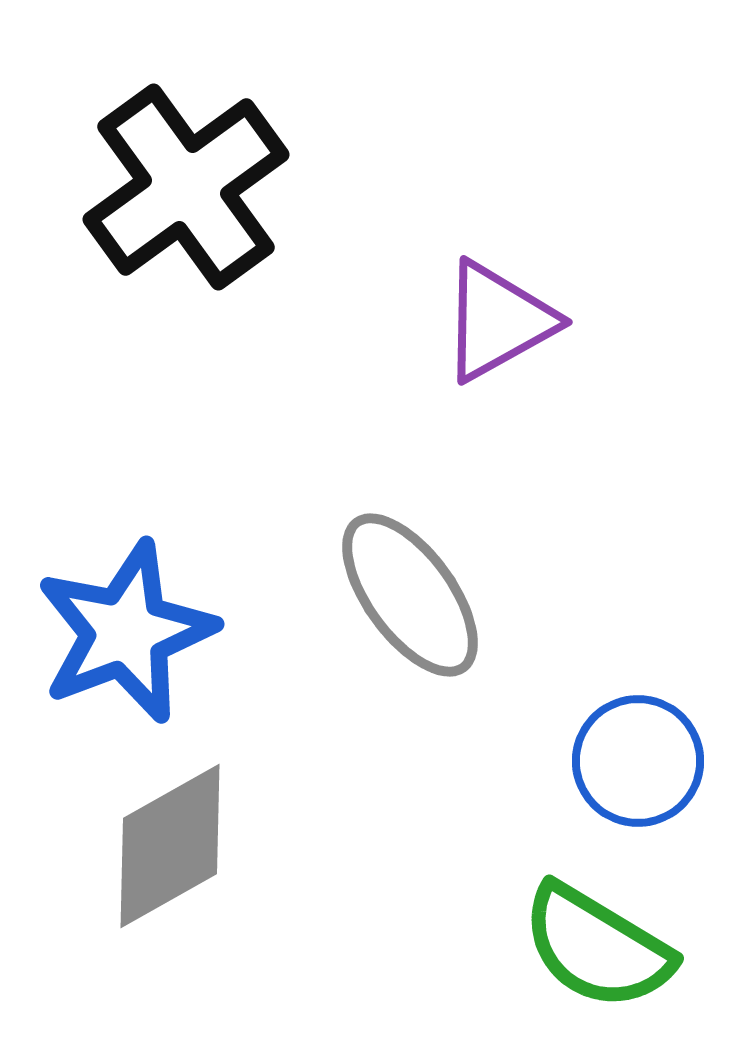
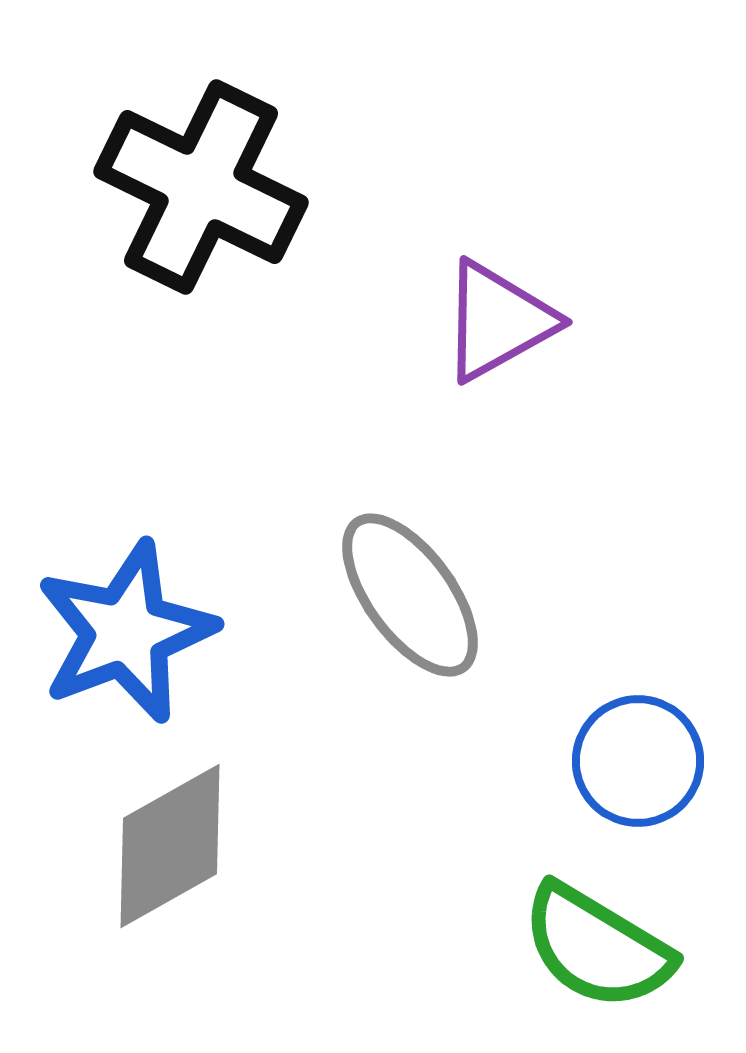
black cross: moved 15 px right; rotated 28 degrees counterclockwise
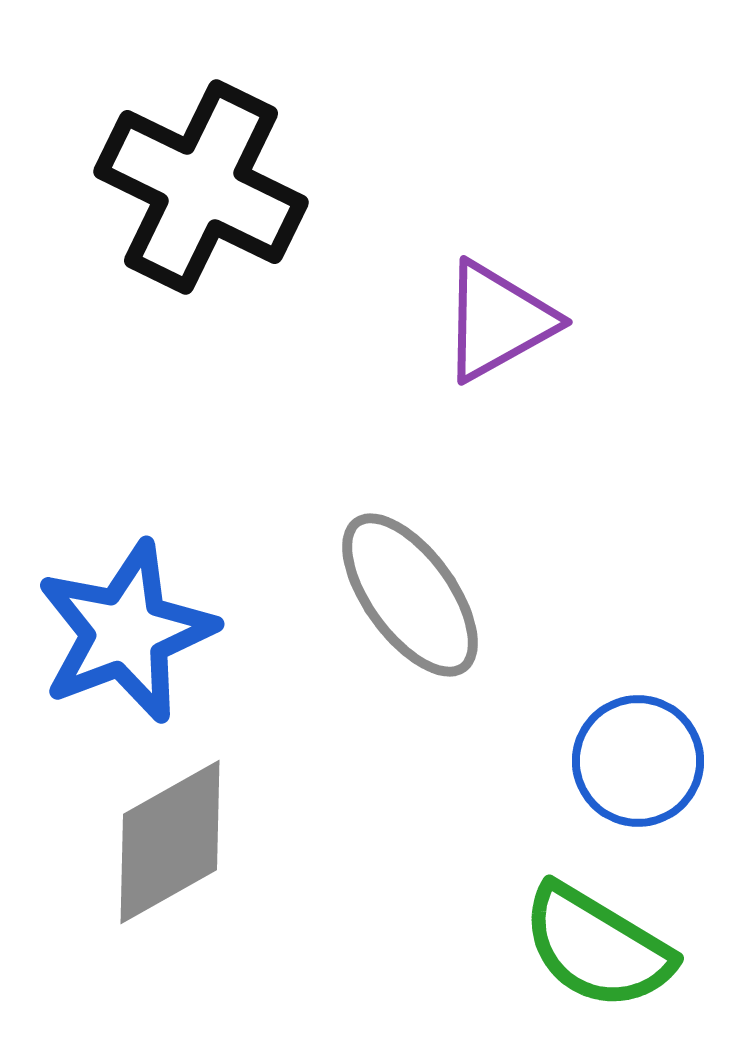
gray diamond: moved 4 px up
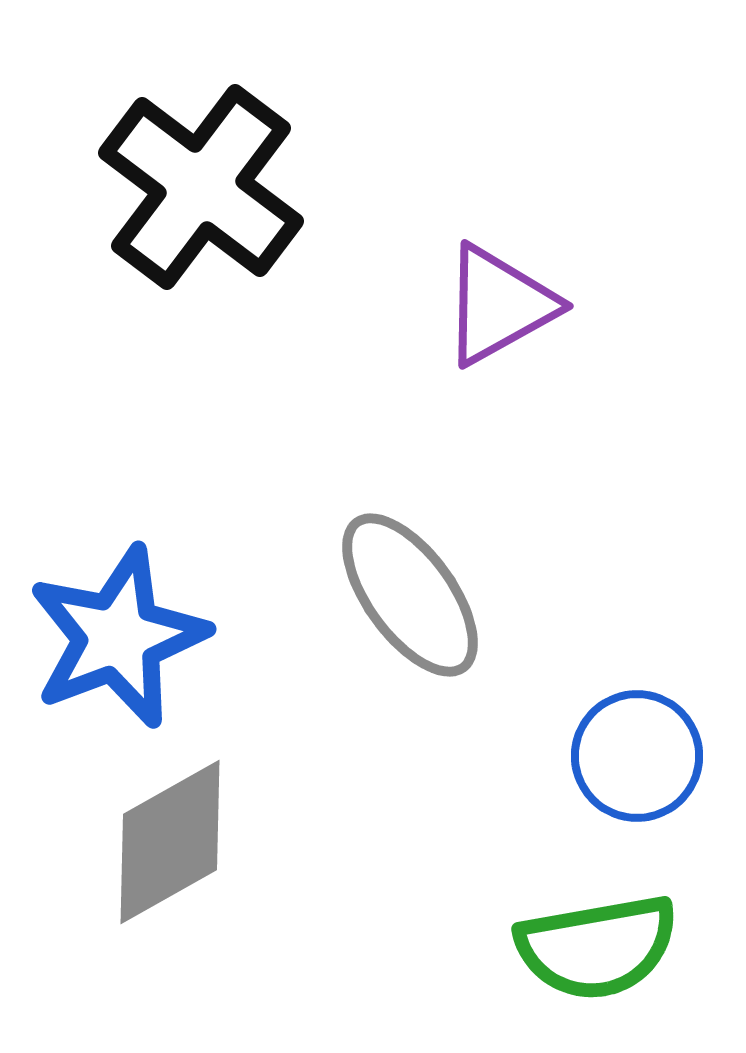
black cross: rotated 11 degrees clockwise
purple triangle: moved 1 px right, 16 px up
blue star: moved 8 px left, 5 px down
blue circle: moved 1 px left, 5 px up
green semicircle: rotated 41 degrees counterclockwise
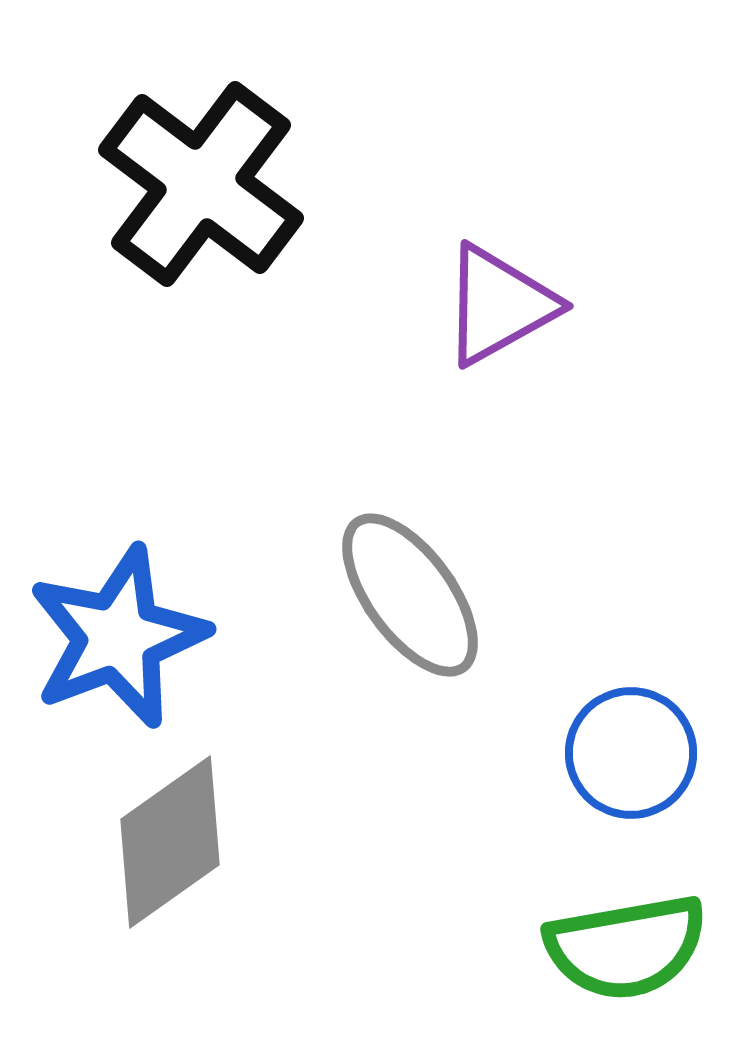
black cross: moved 3 px up
blue circle: moved 6 px left, 3 px up
gray diamond: rotated 6 degrees counterclockwise
green semicircle: moved 29 px right
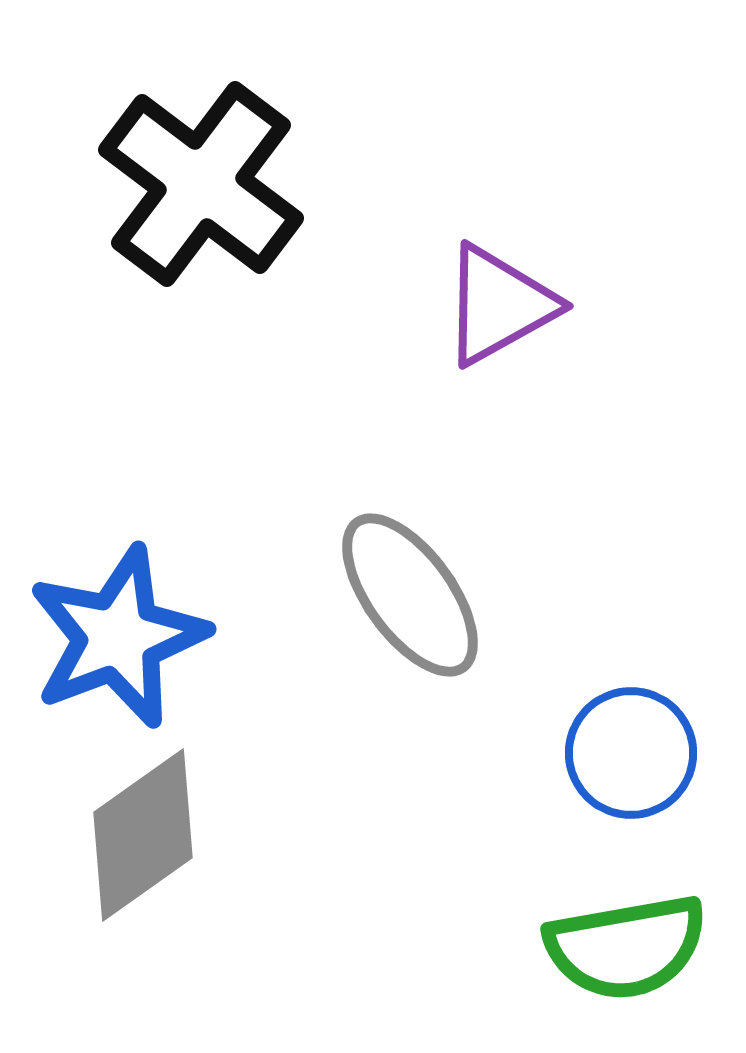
gray diamond: moved 27 px left, 7 px up
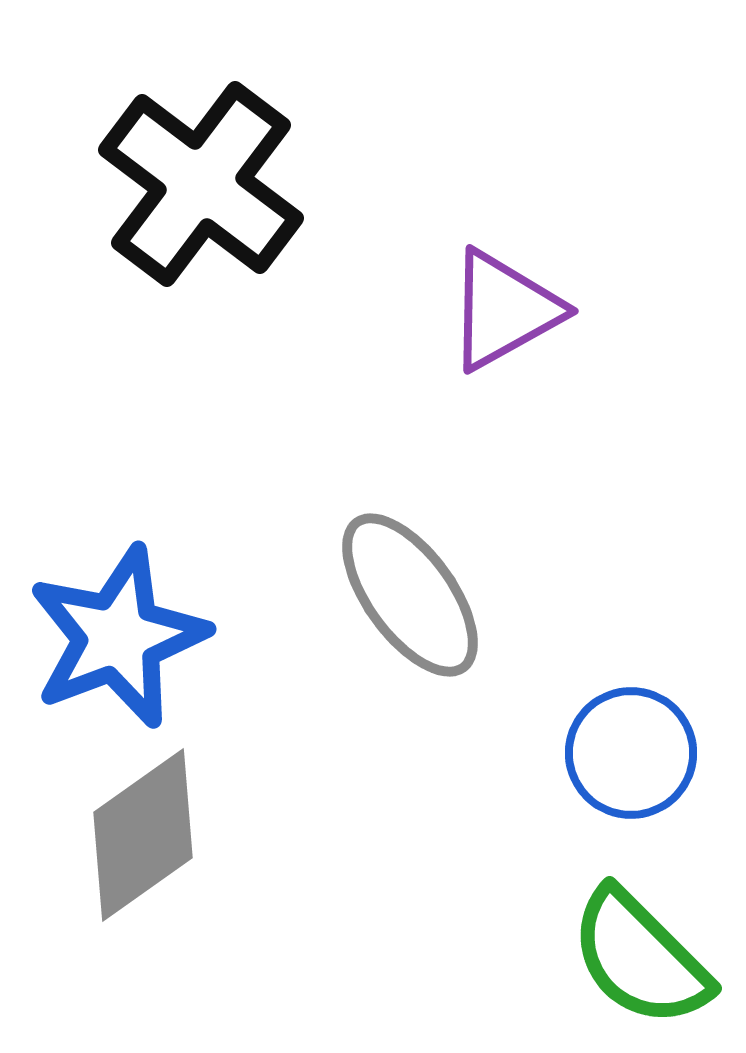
purple triangle: moved 5 px right, 5 px down
green semicircle: moved 14 px right, 11 px down; rotated 55 degrees clockwise
